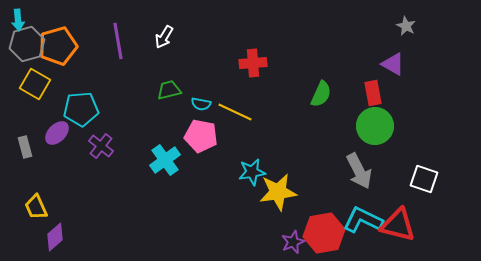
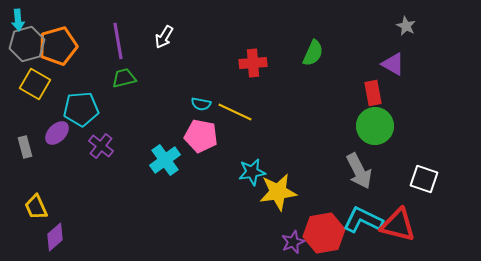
green trapezoid: moved 45 px left, 12 px up
green semicircle: moved 8 px left, 41 px up
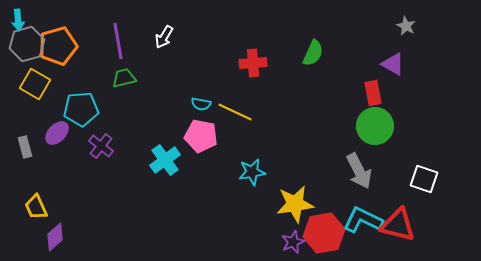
yellow star: moved 17 px right, 12 px down
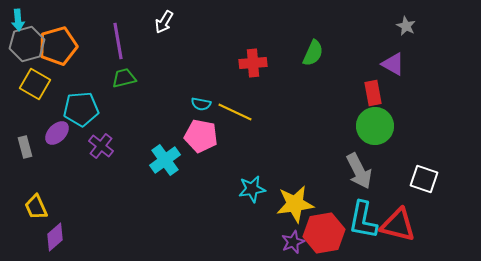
white arrow: moved 15 px up
cyan star: moved 17 px down
cyan L-shape: rotated 105 degrees counterclockwise
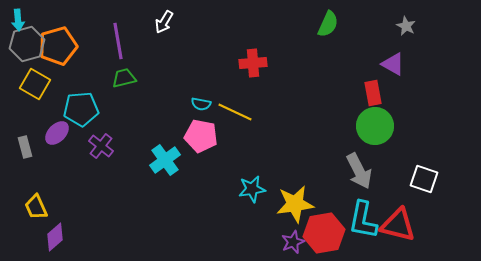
green semicircle: moved 15 px right, 29 px up
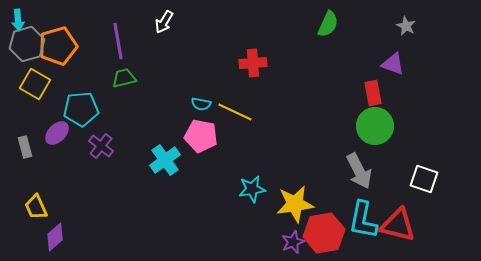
purple triangle: rotated 10 degrees counterclockwise
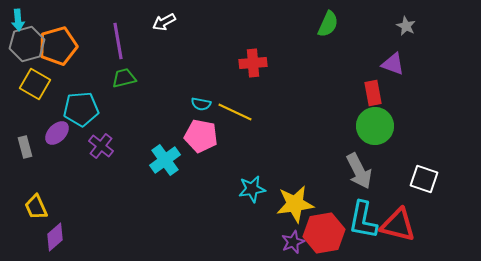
white arrow: rotated 30 degrees clockwise
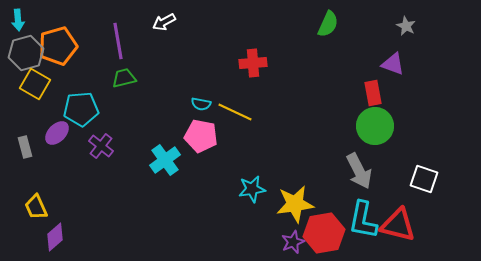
gray hexagon: moved 1 px left, 9 px down
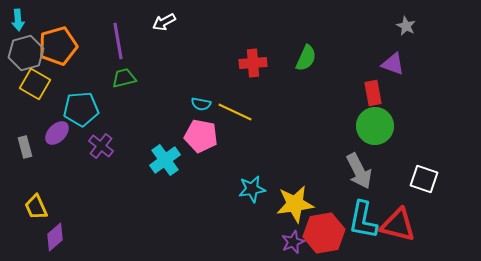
green semicircle: moved 22 px left, 34 px down
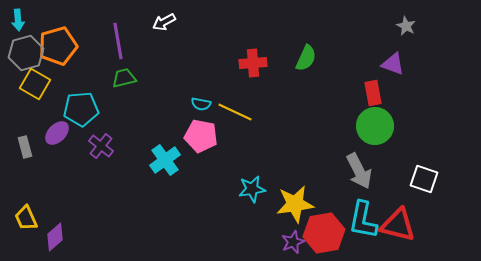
yellow trapezoid: moved 10 px left, 11 px down
